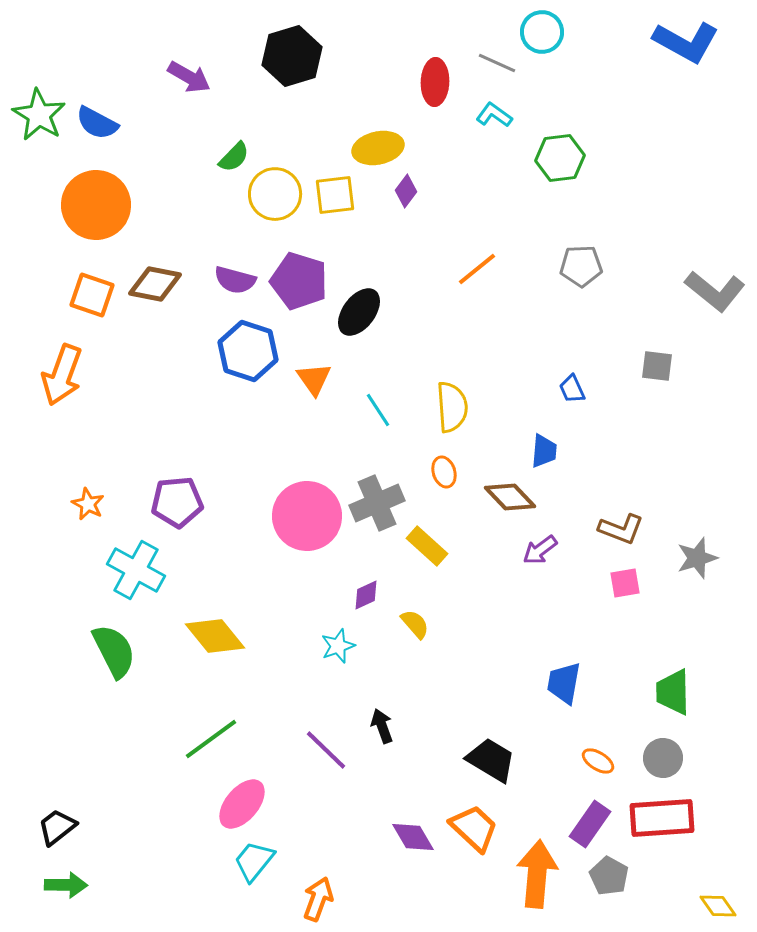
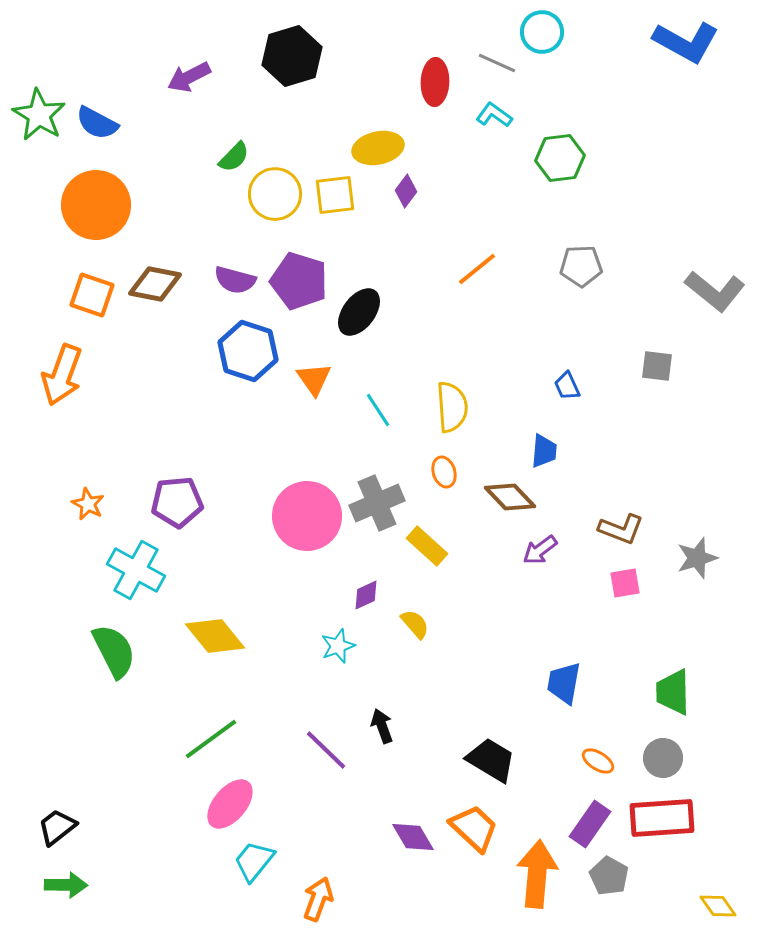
purple arrow at (189, 77): rotated 123 degrees clockwise
blue trapezoid at (572, 389): moved 5 px left, 3 px up
pink ellipse at (242, 804): moved 12 px left
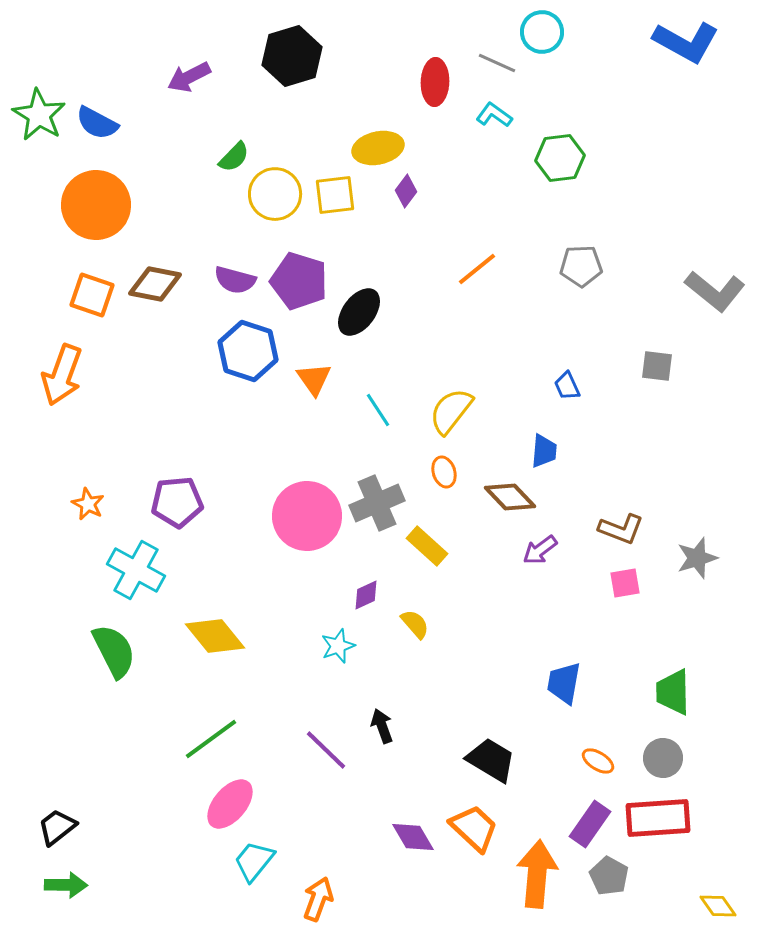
yellow semicircle at (452, 407): moved 1 px left, 4 px down; rotated 138 degrees counterclockwise
red rectangle at (662, 818): moved 4 px left
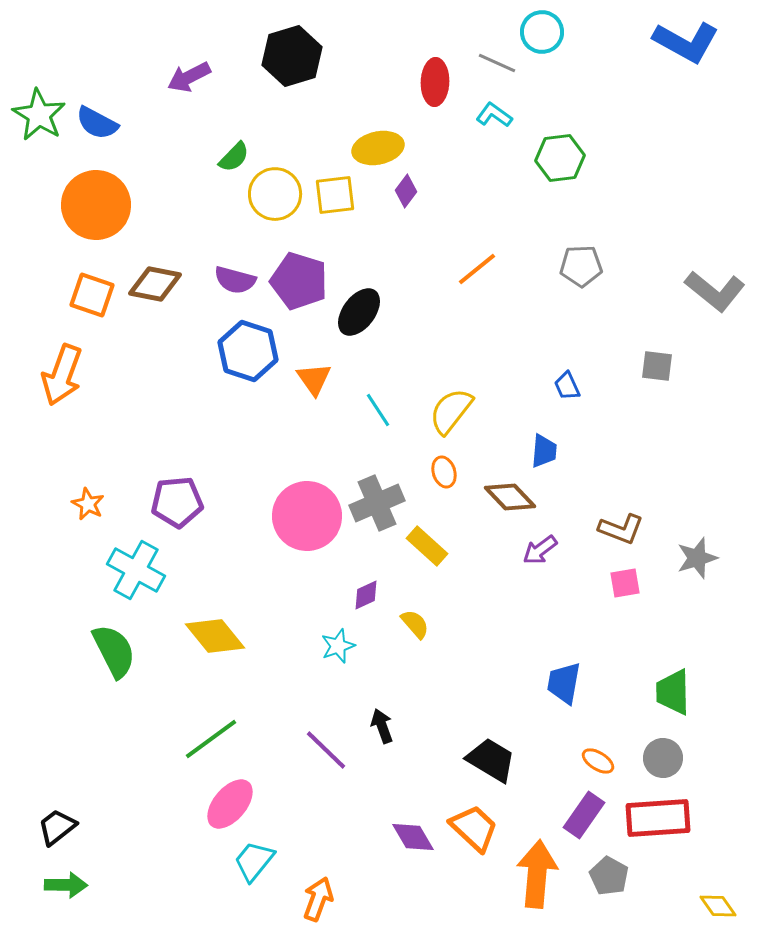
purple rectangle at (590, 824): moved 6 px left, 9 px up
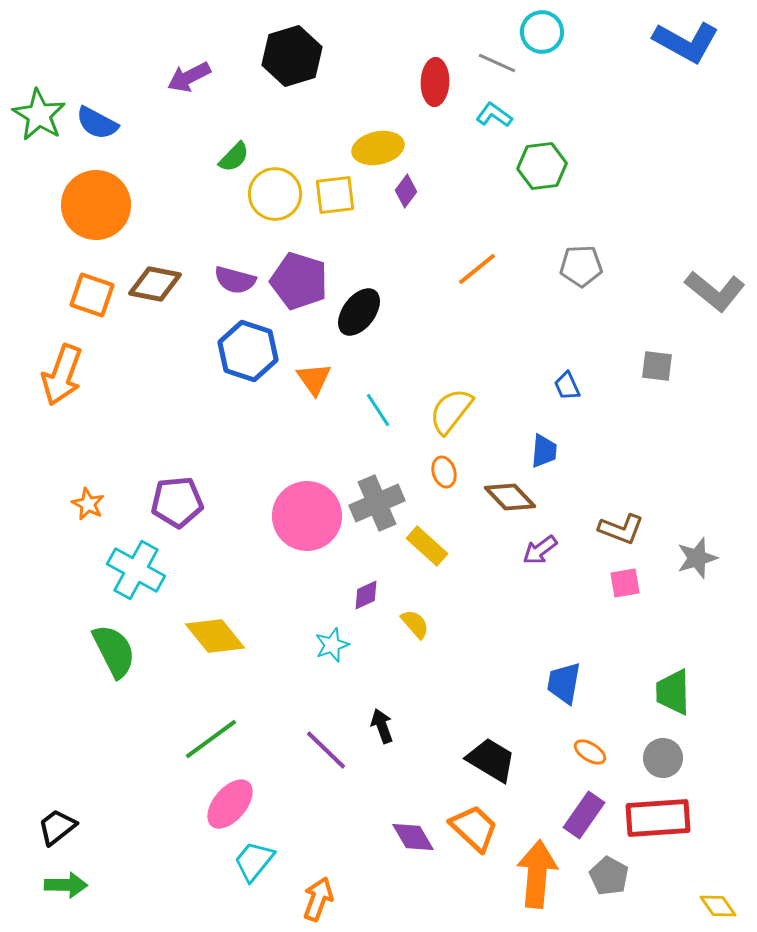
green hexagon at (560, 158): moved 18 px left, 8 px down
cyan star at (338, 646): moved 6 px left, 1 px up
orange ellipse at (598, 761): moved 8 px left, 9 px up
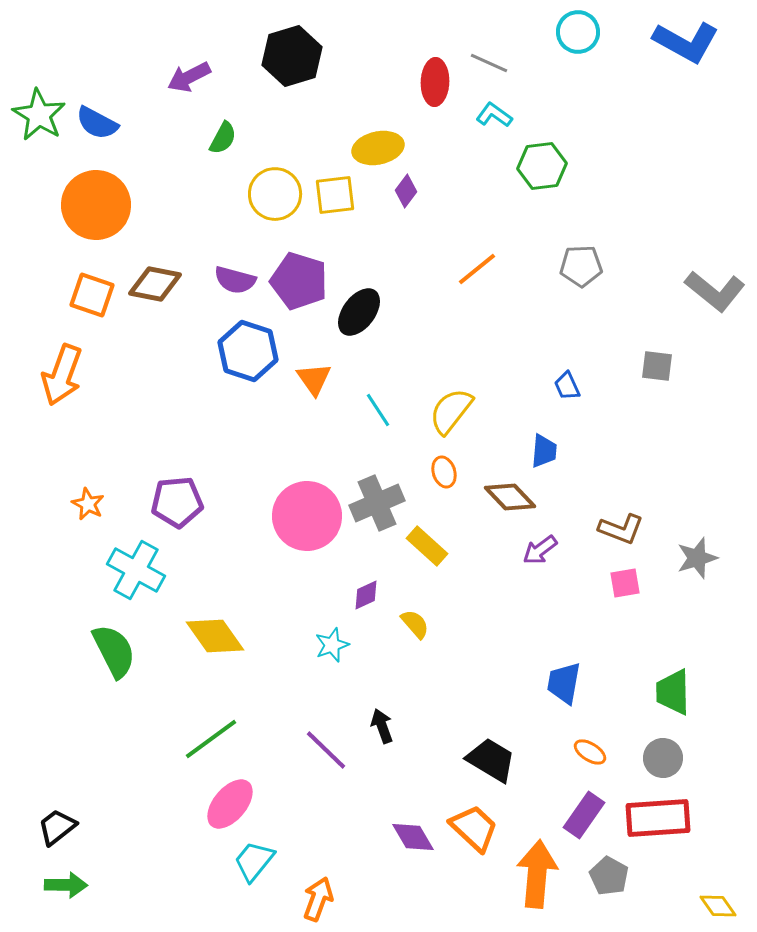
cyan circle at (542, 32): moved 36 px right
gray line at (497, 63): moved 8 px left
green semicircle at (234, 157): moved 11 px left, 19 px up; rotated 16 degrees counterclockwise
yellow diamond at (215, 636): rotated 4 degrees clockwise
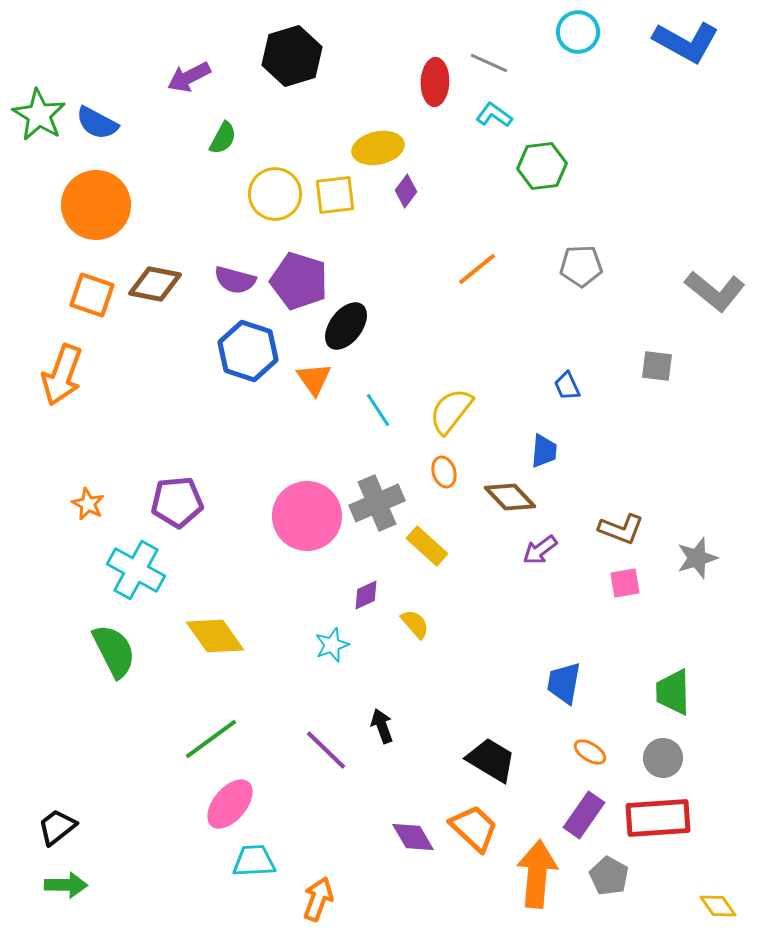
black ellipse at (359, 312): moved 13 px left, 14 px down
cyan trapezoid at (254, 861): rotated 48 degrees clockwise
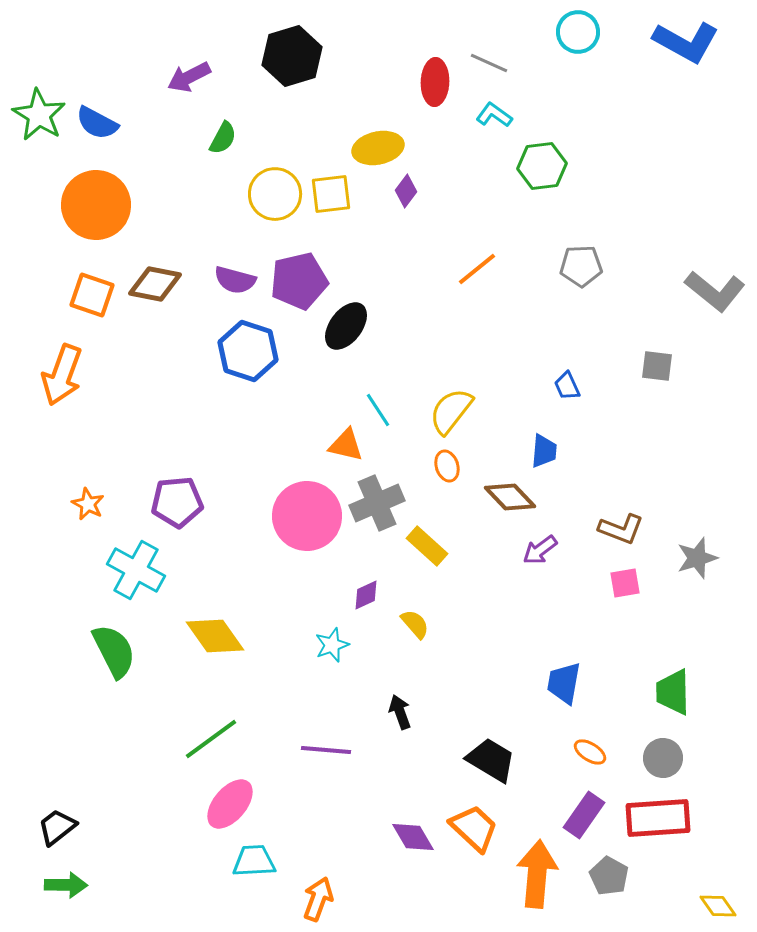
yellow square at (335, 195): moved 4 px left, 1 px up
purple pentagon at (299, 281): rotated 30 degrees counterclockwise
orange triangle at (314, 379): moved 32 px right, 66 px down; rotated 42 degrees counterclockwise
orange ellipse at (444, 472): moved 3 px right, 6 px up
black arrow at (382, 726): moved 18 px right, 14 px up
purple line at (326, 750): rotated 39 degrees counterclockwise
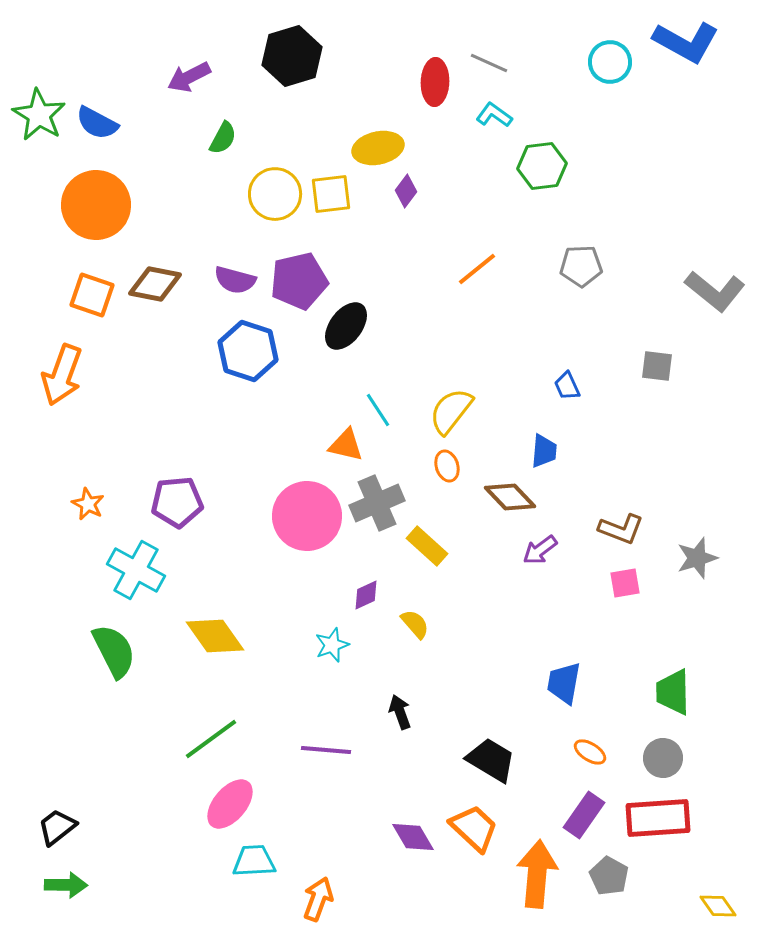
cyan circle at (578, 32): moved 32 px right, 30 px down
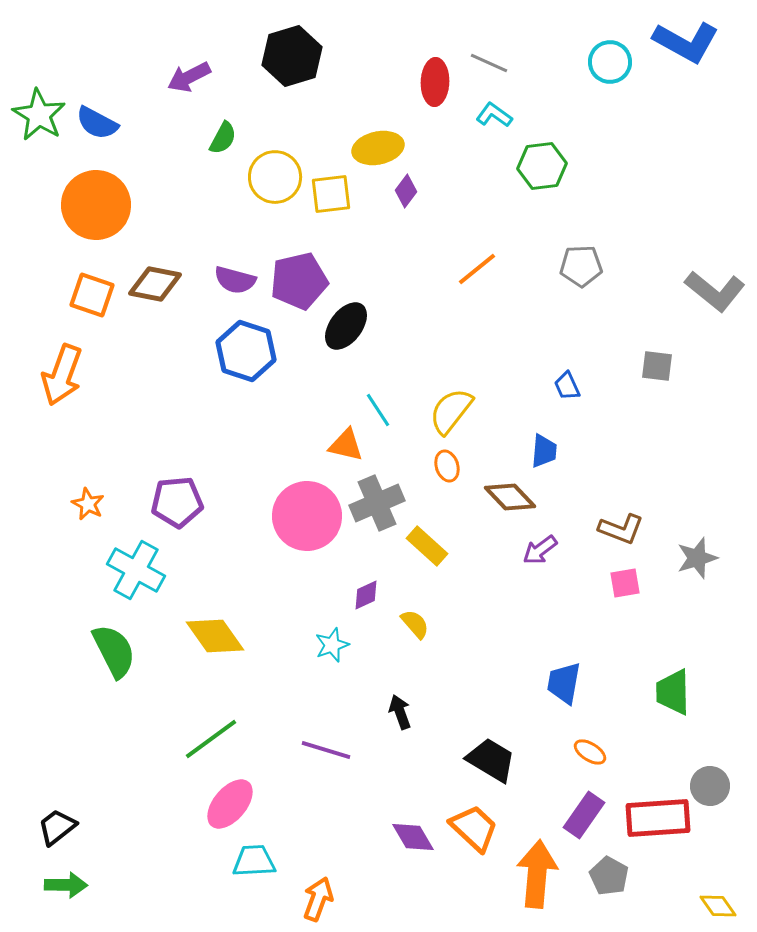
yellow circle at (275, 194): moved 17 px up
blue hexagon at (248, 351): moved 2 px left
purple line at (326, 750): rotated 12 degrees clockwise
gray circle at (663, 758): moved 47 px right, 28 px down
